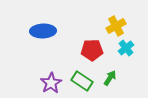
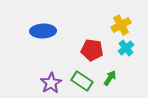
yellow cross: moved 5 px right, 1 px up
red pentagon: rotated 10 degrees clockwise
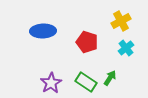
yellow cross: moved 4 px up
red pentagon: moved 5 px left, 8 px up; rotated 10 degrees clockwise
green rectangle: moved 4 px right, 1 px down
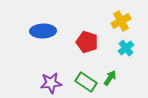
purple star: rotated 25 degrees clockwise
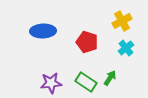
yellow cross: moved 1 px right
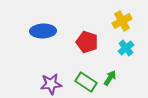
purple star: moved 1 px down
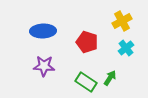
purple star: moved 7 px left, 18 px up; rotated 10 degrees clockwise
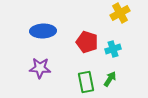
yellow cross: moved 2 px left, 8 px up
cyan cross: moved 13 px left, 1 px down; rotated 21 degrees clockwise
purple star: moved 4 px left, 2 px down
green arrow: moved 1 px down
green rectangle: rotated 45 degrees clockwise
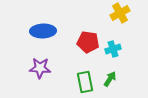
red pentagon: moved 1 px right; rotated 10 degrees counterclockwise
green rectangle: moved 1 px left
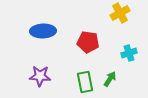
cyan cross: moved 16 px right, 4 px down
purple star: moved 8 px down
